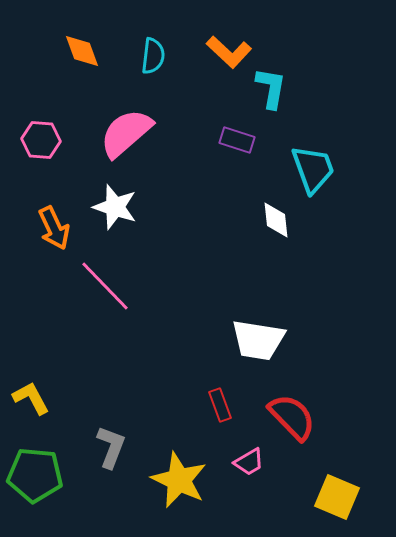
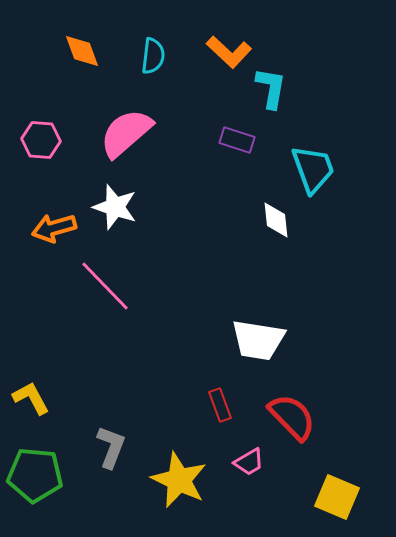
orange arrow: rotated 99 degrees clockwise
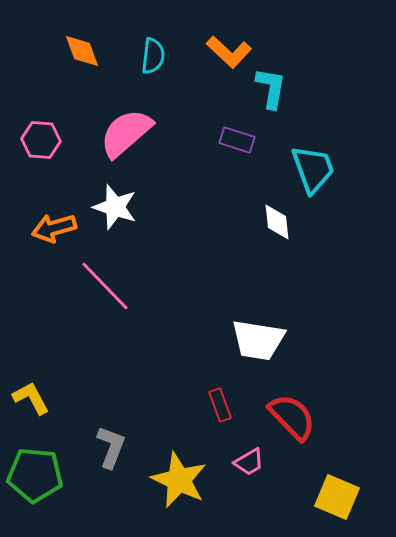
white diamond: moved 1 px right, 2 px down
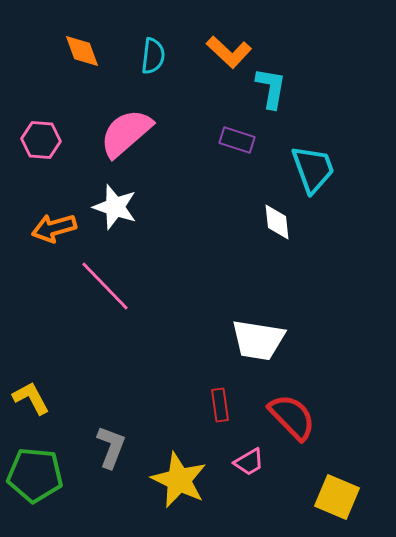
red rectangle: rotated 12 degrees clockwise
